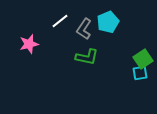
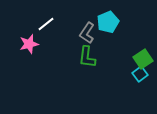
white line: moved 14 px left, 3 px down
gray L-shape: moved 3 px right, 4 px down
green L-shape: rotated 85 degrees clockwise
cyan square: moved 1 px down; rotated 28 degrees counterclockwise
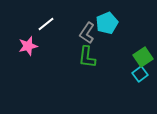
cyan pentagon: moved 1 px left, 1 px down
pink star: moved 1 px left, 2 px down
green square: moved 2 px up
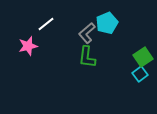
gray L-shape: rotated 15 degrees clockwise
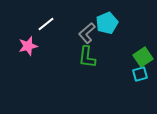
cyan square: rotated 21 degrees clockwise
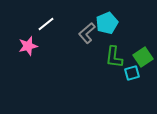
green L-shape: moved 27 px right
cyan square: moved 8 px left, 1 px up
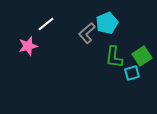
green square: moved 1 px left, 1 px up
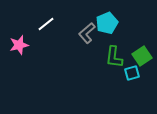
pink star: moved 9 px left, 1 px up
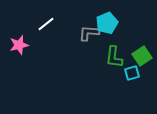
gray L-shape: moved 2 px right; rotated 45 degrees clockwise
